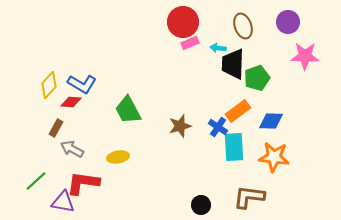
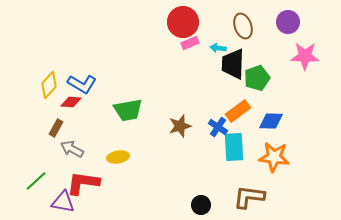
green trapezoid: rotated 72 degrees counterclockwise
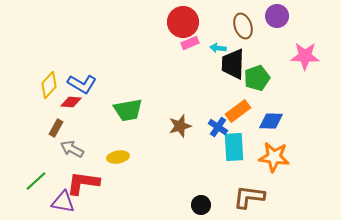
purple circle: moved 11 px left, 6 px up
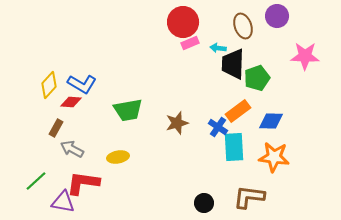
brown star: moved 3 px left, 3 px up
black circle: moved 3 px right, 2 px up
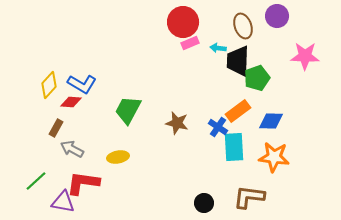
black trapezoid: moved 5 px right, 3 px up
green trapezoid: rotated 128 degrees clockwise
brown star: rotated 30 degrees clockwise
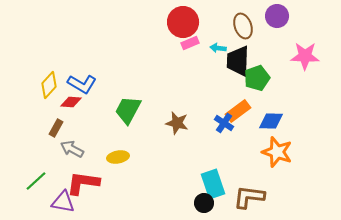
blue cross: moved 6 px right, 4 px up
cyan rectangle: moved 21 px left, 37 px down; rotated 16 degrees counterclockwise
orange star: moved 3 px right, 5 px up; rotated 12 degrees clockwise
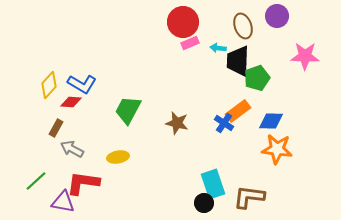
orange star: moved 3 px up; rotated 12 degrees counterclockwise
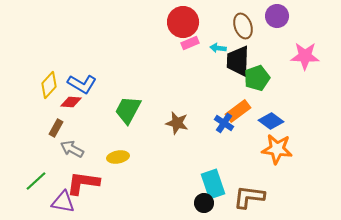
blue diamond: rotated 35 degrees clockwise
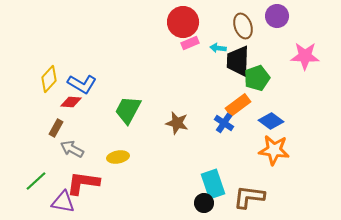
yellow diamond: moved 6 px up
orange rectangle: moved 6 px up
orange star: moved 3 px left, 1 px down
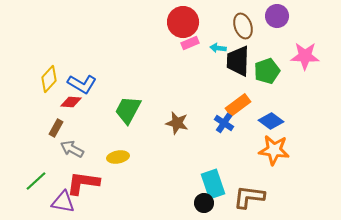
green pentagon: moved 10 px right, 7 px up
